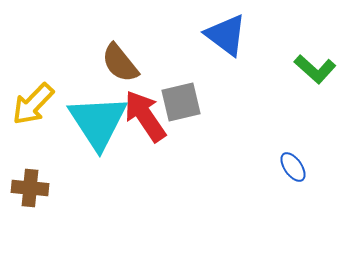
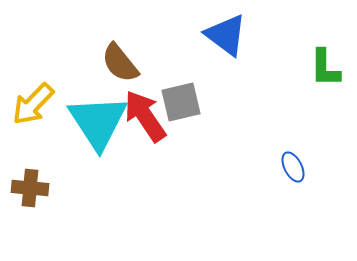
green L-shape: moved 10 px right, 1 px up; rotated 48 degrees clockwise
blue ellipse: rotated 8 degrees clockwise
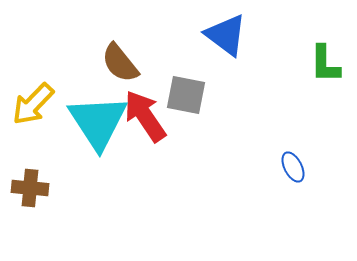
green L-shape: moved 4 px up
gray square: moved 5 px right, 7 px up; rotated 24 degrees clockwise
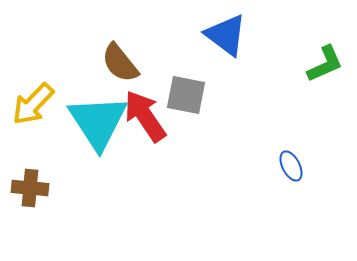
green L-shape: rotated 114 degrees counterclockwise
blue ellipse: moved 2 px left, 1 px up
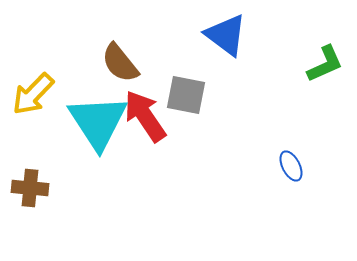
yellow arrow: moved 10 px up
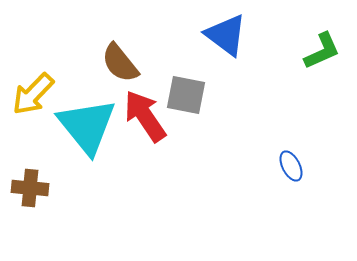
green L-shape: moved 3 px left, 13 px up
cyan triangle: moved 11 px left, 4 px down; rotated 6 degrees counterclockwise
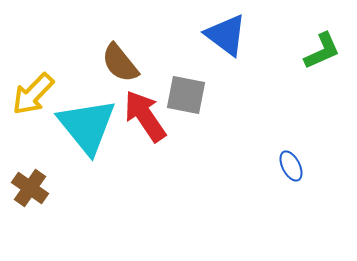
brown cross: rotated 30 degrees clockwise
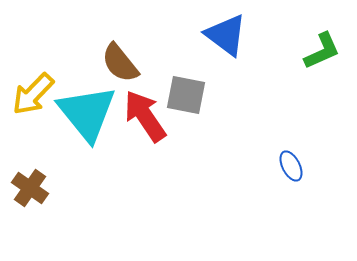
cyan triangle: moved 13 px up
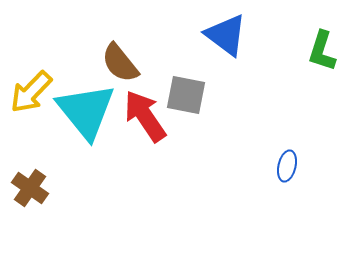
green L-shape: rotated 132 degrees clockwise
yellow arrow: moved 2 px left, 2 px up
cyan triangle: moved 1 px left, 2 px up
blue ellipse: moved 4 px left; rotated 40 degrees clockwise
